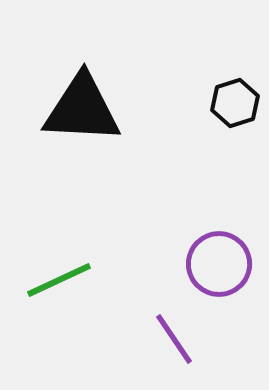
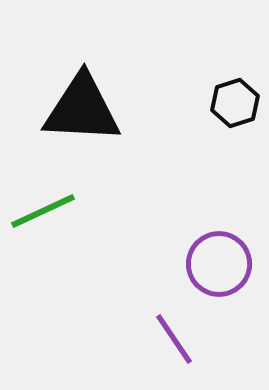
green line: moved 16 px left, 69 px up
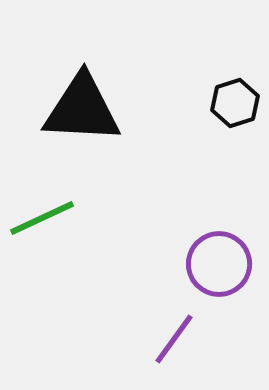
green line: moved 1 px left, 7 px down
purple line: rotated 70 degrees clockwise
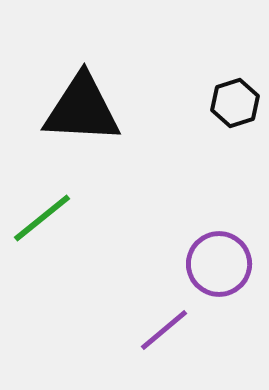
green line: rotated 14 degrees counterclockwise
purple line: moved 10 px left, 9 px up; rotated 14 degrees clockwise
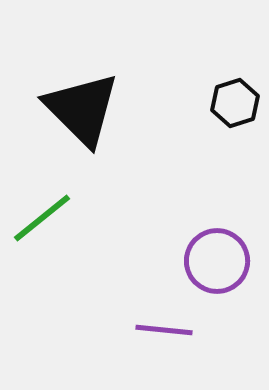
black triangle: rotated 42 degrees clockwise
purple circle: moved 2 px left, 3 px up
purple line: rotated 46 degrees clockwise
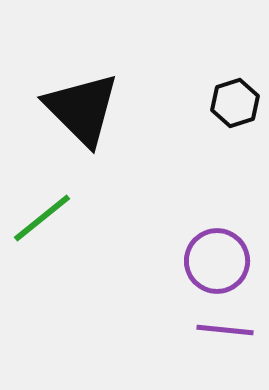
purple line: moved 61 px right
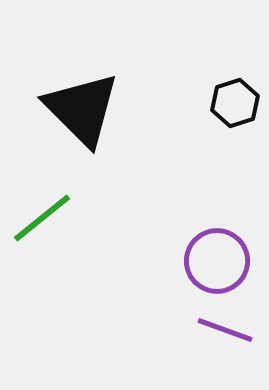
purple line: rotated 14 degrees clockwise
